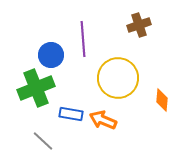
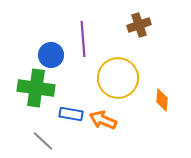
green cross: rotated 30 degrees clockwise
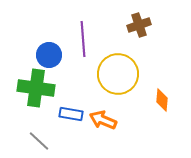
blue circle: moved 2 px left
yellow circle: moved 4 px up
gray line: moved 4 px left
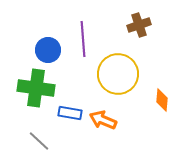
blue circle: moved 1 px left, 5 px up
blue rectangle: moved 1 px left, 1 px up
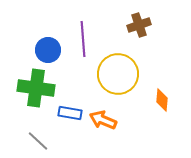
gray line: moved 1 px left
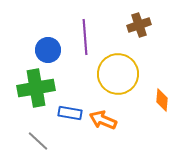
purple line: moved 2 px right, 2 px up
green cross: rotated 18 degrees counterclockwise
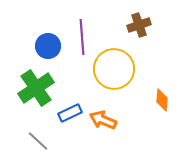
purple line: moved 3 px left
blue circle: moved 4 px up
yellow circle: moved 4 px left, 5 px up
green cross: rotated 24 degrees counterclockwise
blue rectangle: rotated 35 degrees counterclockwise
